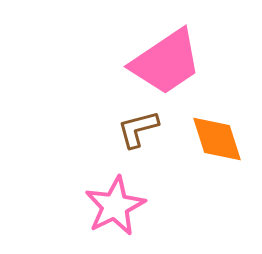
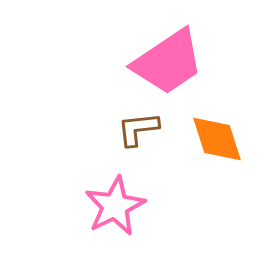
pink trapezoid: moved 2 px right
brown L-shape: rotated 9 degrees clockwise
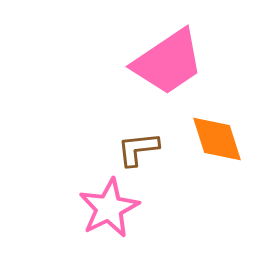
brown L-shape: moved 20 px down
pink star: moved 6 px left, 2 px down
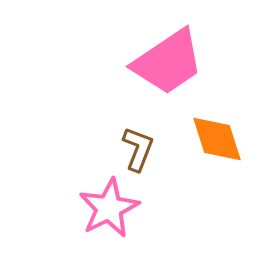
brown L-shape: rotated 117 degrees clockwise
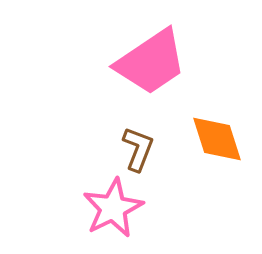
pink trapezoid: moved 17 px left
pink star: moved 4 px right
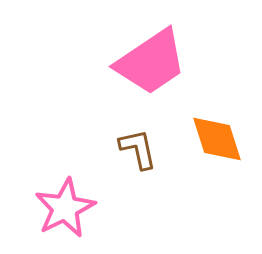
brown L-shape: rotated 33 degrees counterclockwise
pink star: moved 48 px left
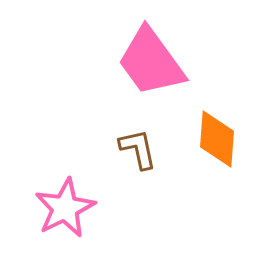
pink trapezoid: rotated 88 degrees clockwise
orange diamond: rotated 22 degrees clockwise
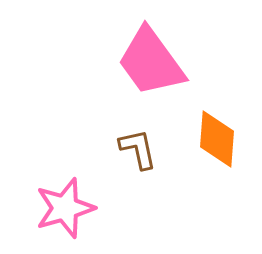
pink star: rotated 10 degrees clockwise
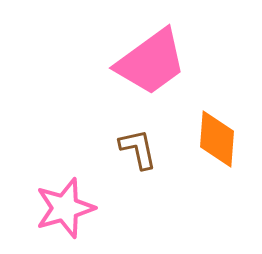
pink trapezoid: rotated 90 degrees counterclockwise
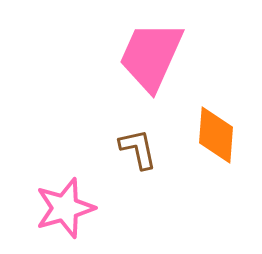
pink trapezoid: moved 6 px up; rotated 150 degrees clockwise
orange diamond: moved 1 px left, 4 px up
